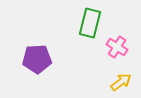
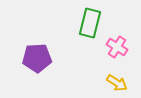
purple pentagon: moved 1 px up
yellow arrow: moved 4 px left, 1 px down; rotated 70 degrees clockwise
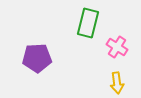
green rectangle: moved 2 px left
yellow arrow: rotated 50 degrees clockwise
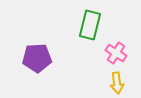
green rectangle: moved 2 px right, 2 px down
pink cross: moved 1 px left, 6 px down
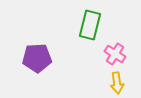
pink cross: moved 1 px left, 1 px down
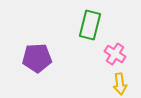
yellow arrow: moved 3 px right, 1 px down
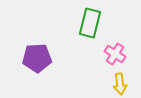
green rectangle: moved 2 px up
